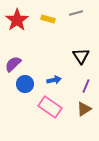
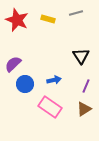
red star: rotated 15 degrees counterclockwise
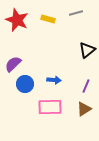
black triangle: moved 6 px right, 6 px up; rotated 24 degrees clockwise
blue arrow: rotated 16 degrees clockwise
pink rectangle: rotated 35 degrees counterclockwise
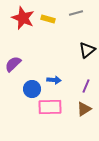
red star: moved 6 px right, 2 px up
blue circle: moved 7 px right, 5 px down
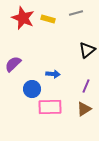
blue arrow: moved 1 px left, 6 px up
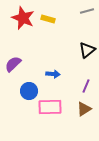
gray line: moved 11 px right, 2 px up
blue circle: moved 3 px left, 2 px down
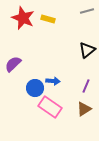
blue arrow: moved 7 px down
blue circle: moved 6 px right, 3 px up
pink rectangle: rotated 35 degrees clockwise
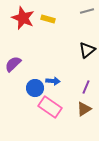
purple line: moved 1 px down
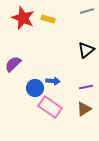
black triangle: moved 1 px left
purple line: rotated 56 degrees clockwise
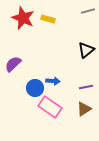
gray line: moved 1 px right
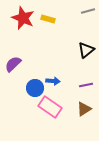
purple line: moved 2 px up
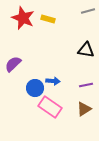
black triangle: rotated 48 degrees clockwise
